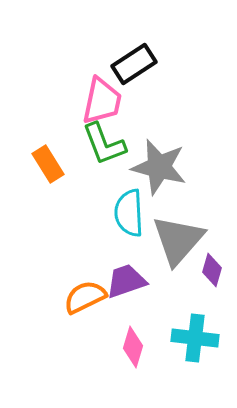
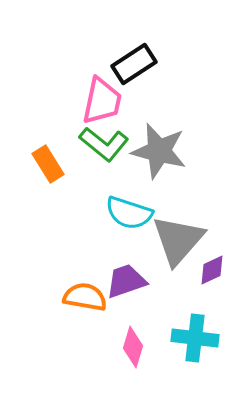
green L-shape: rotated 30 degrees counterclockwise
gray star: moved 16 px up
cyan semicircle: rotated 69 degrees counterclockwise
purple diamond: rotated 48 degrees clockwise
orange semicircle: rotated 36 degrees clockwise
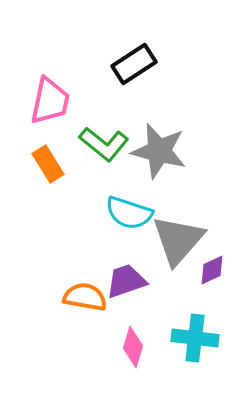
pink trapezoid: moved 52 px left
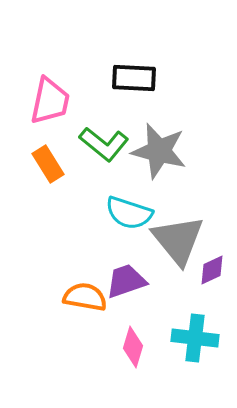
black rectangle: moved 14 px down; rotated 36 degrees clockwise
gray triangle: rotated 20 degrees counterclockwise
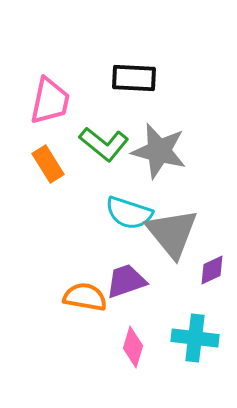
gray triangle: moved 6 px left, 7 px up
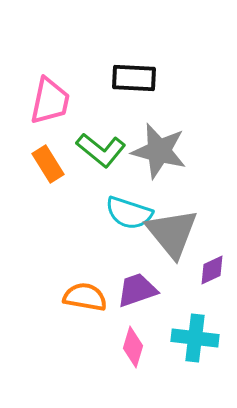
green L-shape: moved 3 px left, 6 px down
purple trapezoid: moved 11 px right, 9 px down
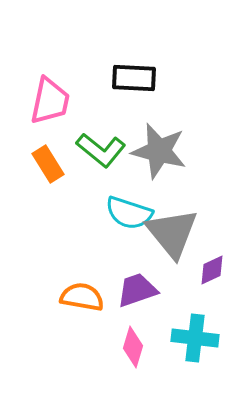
orange semicircle: moved 3 px left
